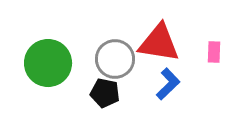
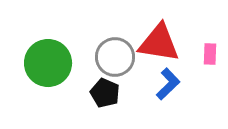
pink rectangle: moved 4 px left, 2 px down
gray circle: moved 2 px up
black pentagon: rotated 12 degrees clockwise
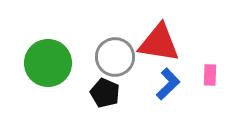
pink rectangle: moved 21 px down
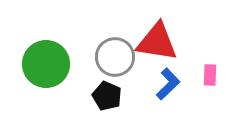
red triangle: moved 2 px left, 1 px up
green circle: moved 2 px left, 1 px down
black pentagon: moved 2 px right, 3 px down
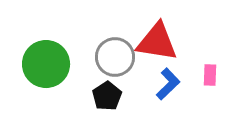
black pentagon: rotated 16 degrees clockwise
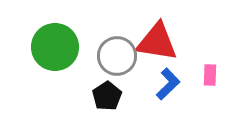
gray circle: moved 2 px right, 1 px up
green circle: moved 9 px right, 17 px up
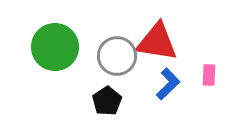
pink rectangle: moved 1 px left
black pentagon: moved 5 px down
